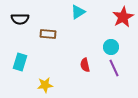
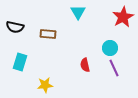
cyan triangle: rotated 28 degrees counterclockwise
black semicircle: moved 5 px left, 8 px down; rotated 12 degrees clockwise
cyan circle: moved 1 px left, 1 px down
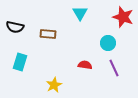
cyan triangle: moved 2 px right, 1 px down
red star: rotated 25 degrees counterclockwise
cyan circle: moved 2 px left, 5 px up
red semicircle: rotated 112 degrees clockwise
yellow star: moved 9 px right; rotated 21 degrees counterclockwise
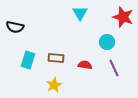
brown rectangle: moved 8 px right, 24 px down
cyan circle: moved 1 px left, 1 px up
cyan rectangle: moved 8 px right, 2 px up
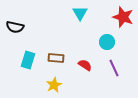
red semicircle: rotated 24 degrees clockwise
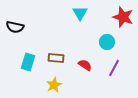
cyan rectangle: moved 2 px down
purple line: rotated 54 degrees clockwise
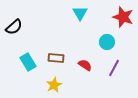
black semicircle: moved 1 px left; rotated 54 degrees counterclockwise
cyan rectangle: rotated 48 degrees counterclockwise
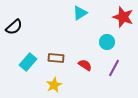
cyan triangle: rotated 28 degrees clockwise
cyan rectangle: rotated 72 degrees clockwise
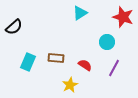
cyan rectangle: rotated 18 degrees counterclockwise
yellow star: moved 16 px right
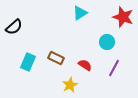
brown rectangle: rotated 21 degrees clockwise
